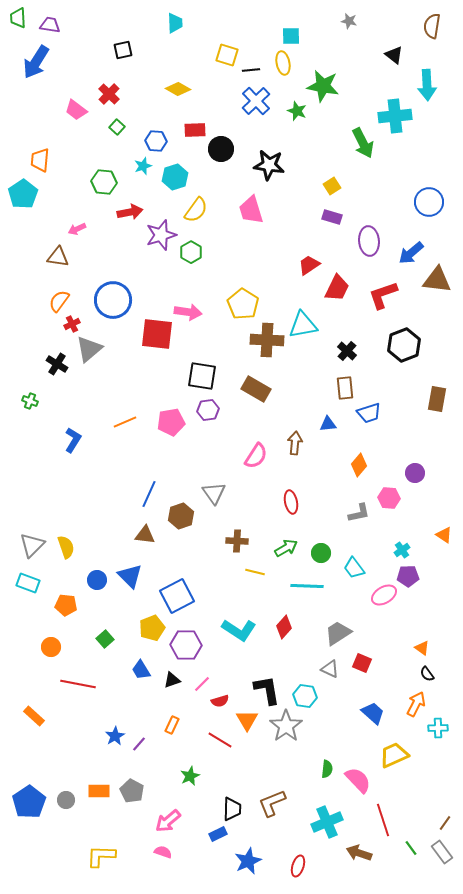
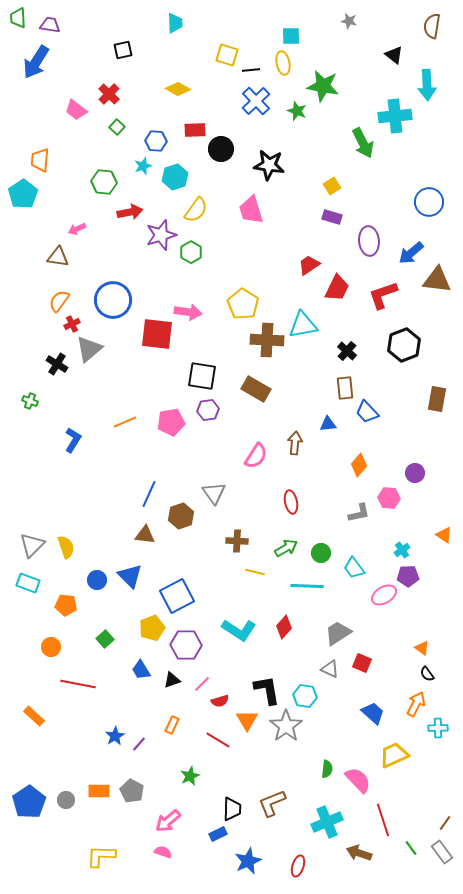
blue trapezoid at (369, 413): moved 2 px left, 1 px up; rotated 65 degrees clockwise
red line at (220, 740): moved 2 px left
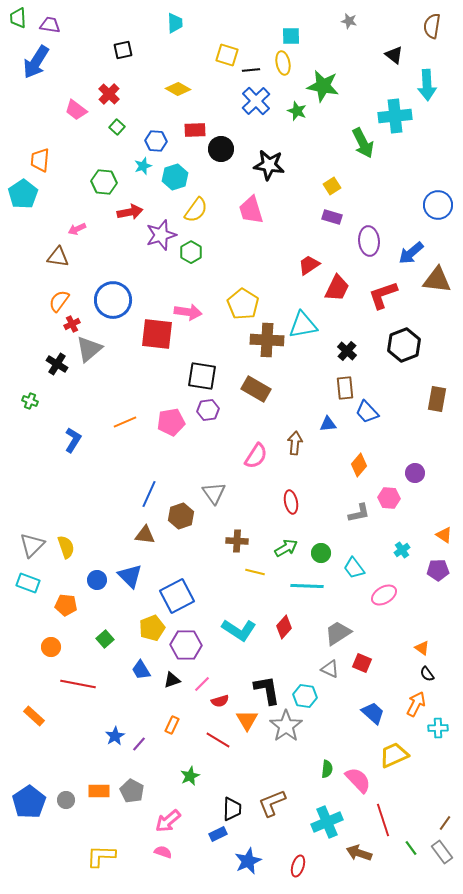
blue circle at (429, 202): moved 9 px right, 3 px down
purple pentagon at (408, 576): moved 30 px right, 6 px up
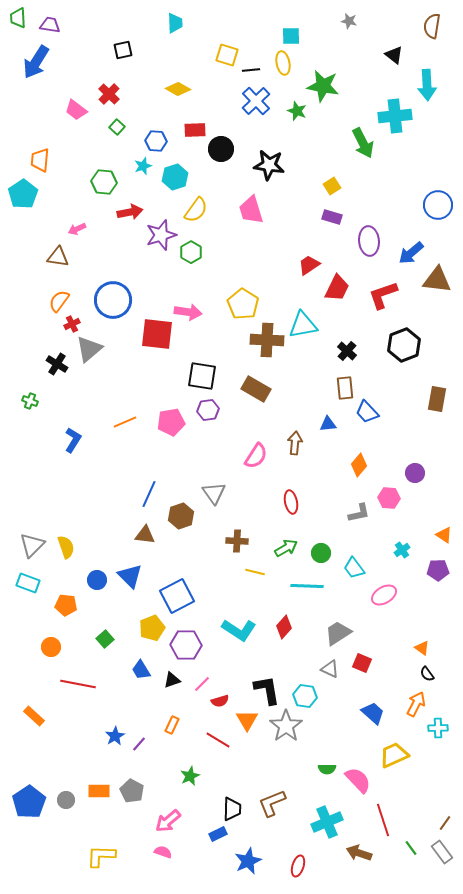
green semicircle at (327, 769): rotated 84 degrees clockwise
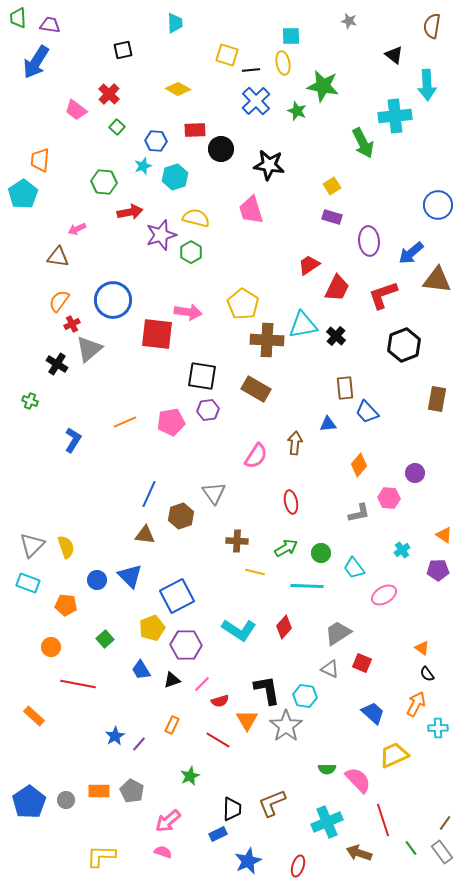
yellow semicircle at (196, 210): moved 8 px down; rotated 112 degrees counterclockwise
black cross at (347, 351): moved 11 px left, 15 px up
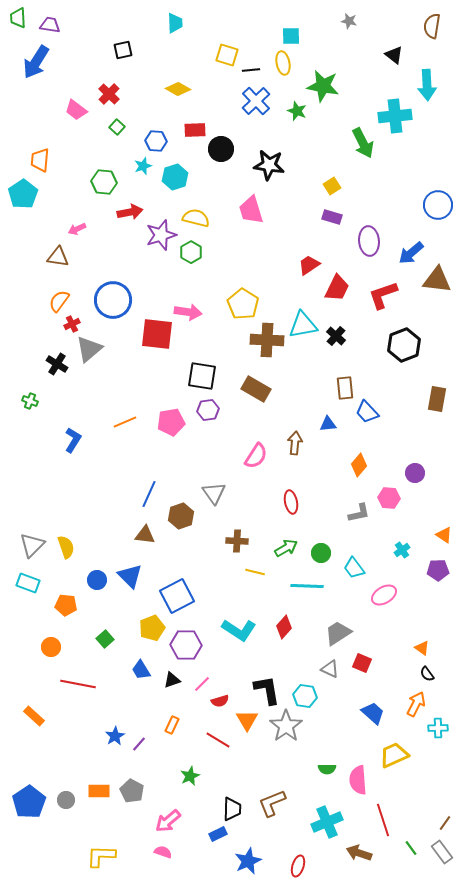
pink semicircle at (358, 780): rotated 140 degrees counterclockwise
